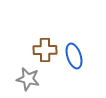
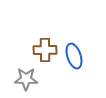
gray star: moved 2 px left; rotated 10 degrees counterclockwise
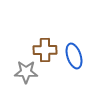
gray star: moved 7 px up
